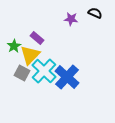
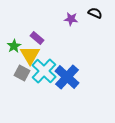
yellow triangle: rotated 15 degrees counterclockwise
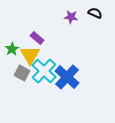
purple star: moved 2 px up
green star: moved 2 px left, 3 px down
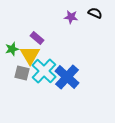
green star: rotated 16 degrees clockwise
gray square: rotated 14 degrees counterclockwise
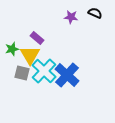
blue cross: moved 2 px up
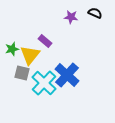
purple rectangle: moved 8 px right, 3 px down
yellow triangle: rotated 10 degrees clockwise
cyan cross: moved 12 px down
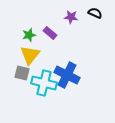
purple rectangle: moved 5 px right, 8 px up
green star: moved 17 px right, 14 px up
blue cross: rotated 15 degrees counterclockwise
cyan cross: rotated 30 degrees counterclockwise
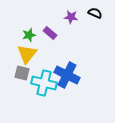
yellow triangle: moved 3 px left, 1 px up
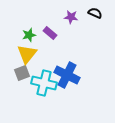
gray square: rotated 35 degrees counterclockwise
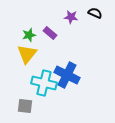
gray square: moved 3 px right, 33 px down; rotated 28 degrees clockwise
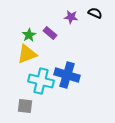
green star: rotated 16 degrees counterclockwise
yellow triangle: rotated 30 degrees clockwise
blue cross: rotated 10 degrees counterclockwise
cyan cross: moved 3 px left, 2 px up
